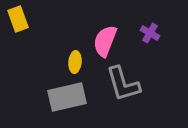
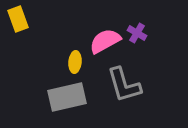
purple cross: moved 13 px left
pink semicircle: rotated 40 degrees clockwise
gray L-shape: moved 1 px right, 1 px down
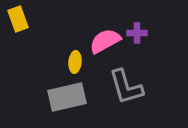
purple cross: rotated 30 degrees counterclockwise
gray L-shape: moved 2 px right, 2 px down
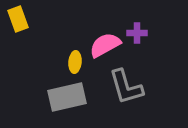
pink semicircle: moved 4 px down
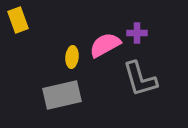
yellow rectangle: moved 1 px down
yellow ellipse: moved 3 px left, 5 px up
gray L-shape: moved 14 px right, 8 px up
gray rectangle: moved 5 px left, 2 px up
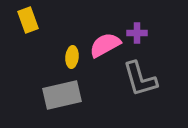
yellow rectangle: moved 10 px right
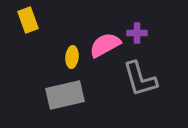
gray rectangle: moved 3 px right
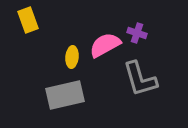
purple cross: rotated 18 degrees clockwise
